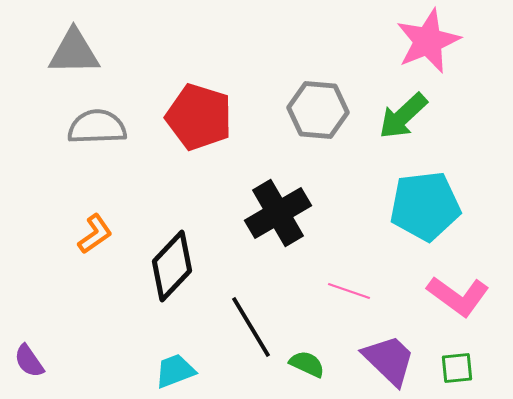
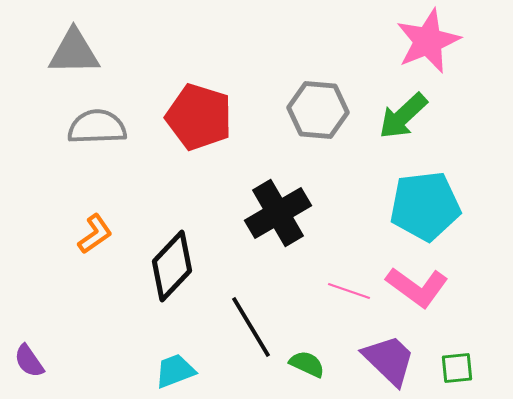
pink L-shape: moved 41 px left, 9 px up
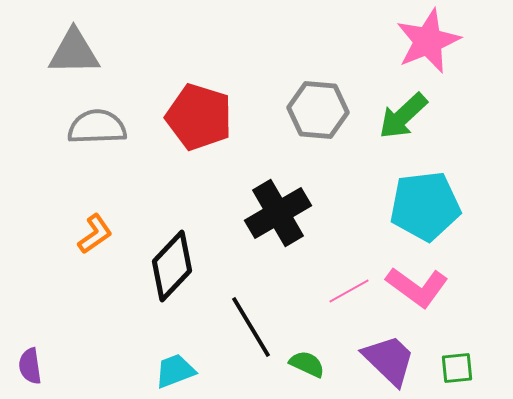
pink line: rotated 48 degrees counterclockwise
purple semicircle: moved 1 px right, 5 px down; rotated 27 degrees clockwise
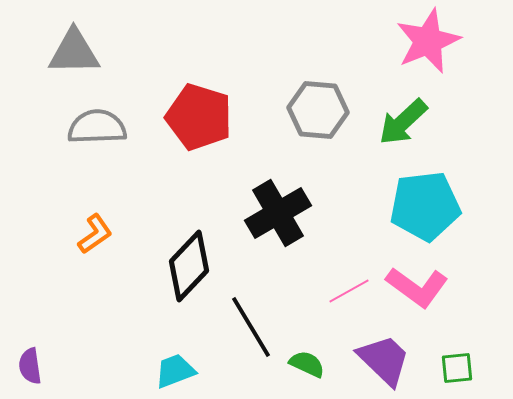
green arrow: moved 6 px down
black diamond: moved 17 px right
purple trapezoid: moved 5 px left
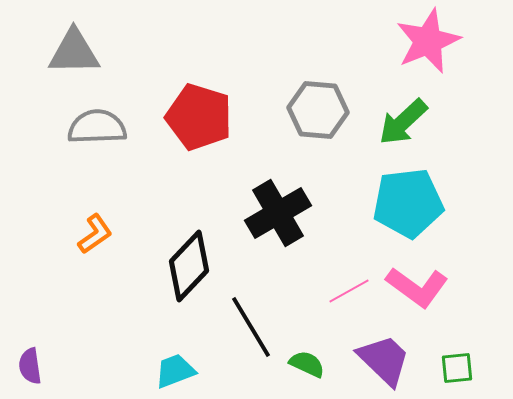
cyan pentagon: moved 17 px left, 3 px up
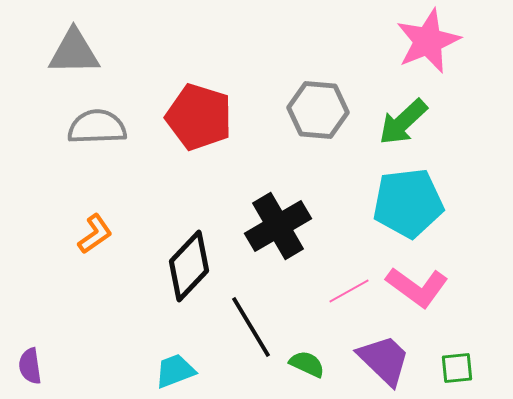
black cross: moved 13 px down
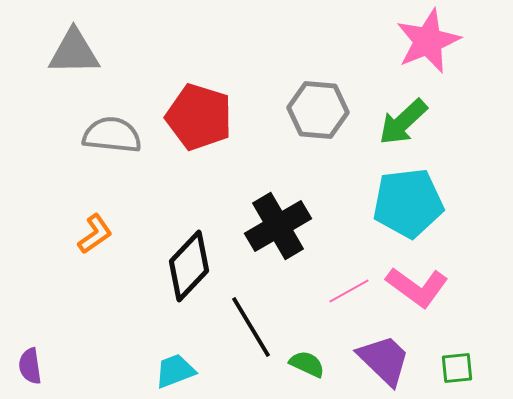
gray semicircle: moved 15 px right, 8 px down; rotated 8 degrees clockwise
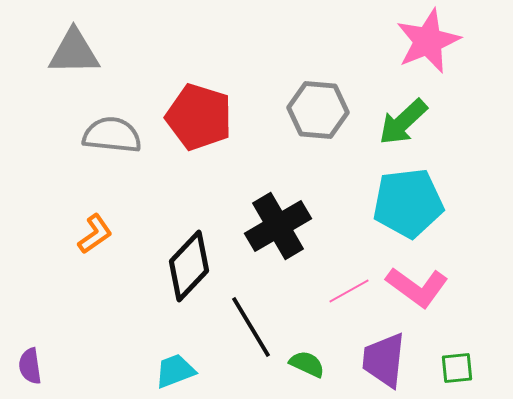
purple trapezoid: rotated 128 degrees counterclockwise
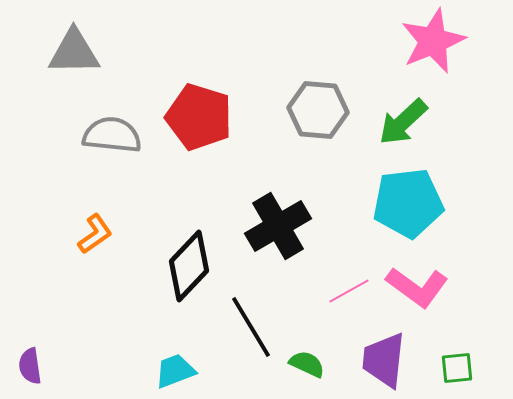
pink star: moved 5 px right
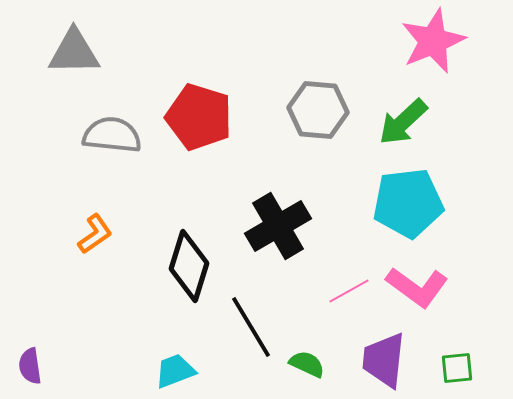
black diamond: rotated 26 degrees counterclockwise
